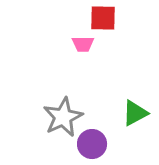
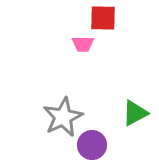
purple circle: moved 1 px down
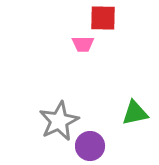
green triangle: rotated 16 degrees clockwise
gray star: moved 4 px left, 4 px down
purple circle: moved 2 px left, 1 px down
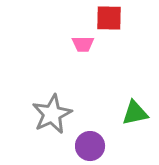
red square: moved 6 px right
gray star: moved 7 px left, 7 px up
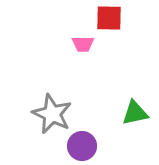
gray star: rotated 21 degrees counterclockwise
purple circle: moved 8 px left
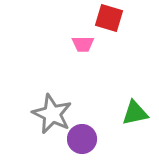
red square: rotated 16 degrees clockwise
purple circle: moved 7 px up
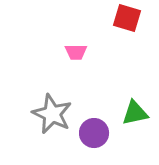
red square: moved 18 px right
pink trapezoid: moved 7 px left, 8 px down
purple circle: moved 12 px right, 6 px up
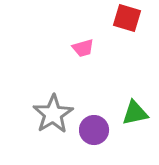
pink trapezoid: moved 7 px right, 4 px up; rotated 15 degrees counterclockwise
gray star: moved 1 px right; rotated 15 degrees clockwise
purple circle: moved 3 px up
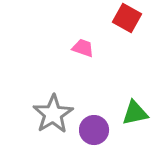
red square: rotated 12 degrees clockwise
pink trapezoid: rotated 145 degrees counterclockwise
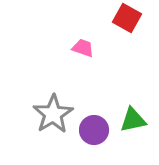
green triangle: moved 2 px left, 7 px down
